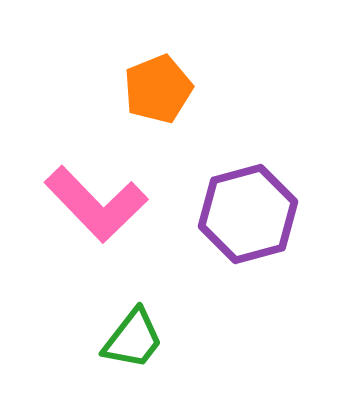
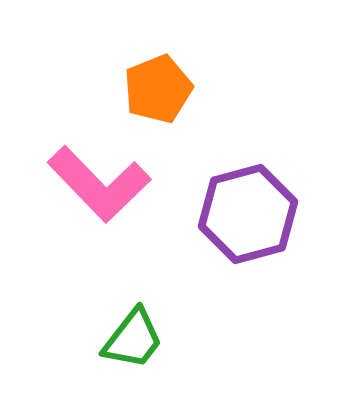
pink L-shape: moved 3 px right, 20 px up
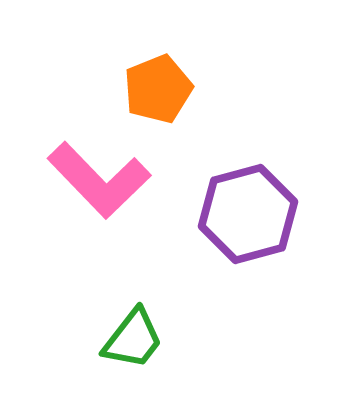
pink L-shape: moved 4 px up
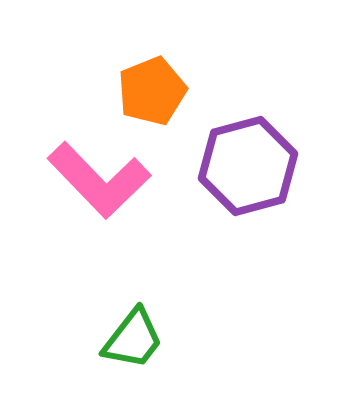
orange pentagon: moved 6 px left, 2 px down
purple hexagon: moved 48 px up
